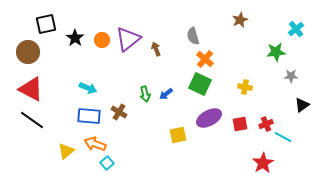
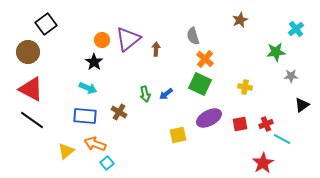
black square: rotated 25 degrees counterclockwise
black star: moved 19 px right, 24 px down
brown arrow: rotated 24 degrees clockwise
blue rectangle: moved 4 px left
cyan line: moved 1 px left, 2 px down
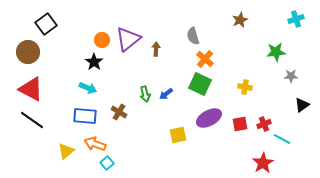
cyan cross: moved 10 px up; rotated 21 degrees clockwise
red cross: moved 2 px left
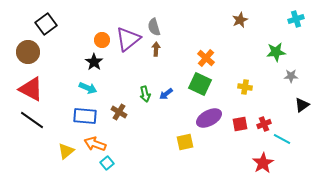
gray semicircle: moved 39 px left, 9 px up
orange cross: moved 1 px right, 1 px up
yellow square: moved 7 px right, 7 px down
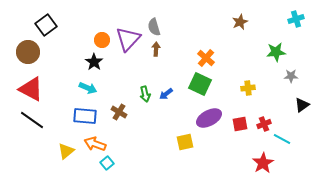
brown star: moved 2 px down
black square: moved 1 px down
purple triangle: rotated 8 degrees counterclockwise
yellow cross: moved 3 px right, 1 px down; rotated 16 degrees counterclockwise
